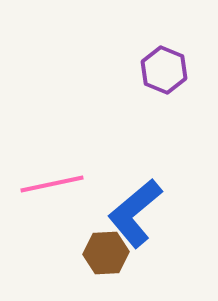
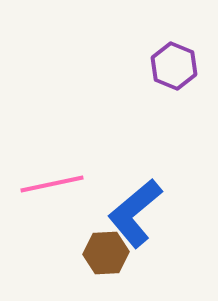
purple hexagon: moved 10 px right, 4 px up
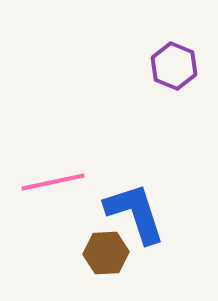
pink line: moved 1 px right, 2 px up
blue L-shape: rotated 112 degrees clockwise
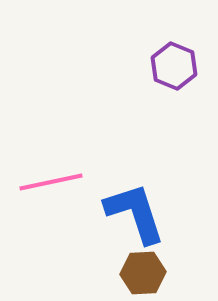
pink line: moved 2 px left
brown hexagon: moved 37 px right, 20 px down
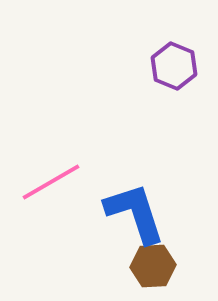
pink line: rotated 18 degrees counterclockwise
brown hexagon: moved 10 px right, 7 px up
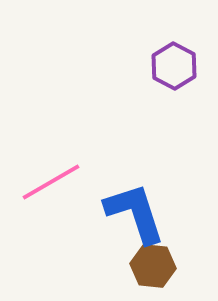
purple hexagon: rotated 6 degrees clockwise
brown hexagon: rotated 9 degrees clockwise
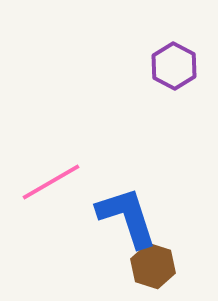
blue L-shape: moved 8 px left, 4 px down
brown hexagon: rotated 12 degrees clockwise
